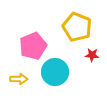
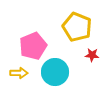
yellow arrow: moved 6 px up
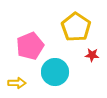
yellow pentagon: moved 1 px left; rotated 12 degrees clockwise
pink pentagon: moved 3 px left
yellow arrow: moved 2 px left, 10 px down
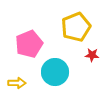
yellow pentagon: rotated 16 degrees clockwise
pink pentagon: moved 1 px left, 2 px up
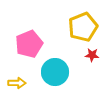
yellow pentagon: moved 7 px right
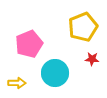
red star: moved 4 px down
cyan circle: moved 1 px down
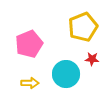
cyan circle: moved 11 px right, 1 px down
yellow arrow: moved 13 px right
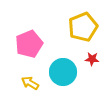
cyan circle: moved 3 px left, 2 px up
yellow arrow: rotated 150 degrees counterclockwise
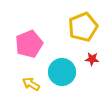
cyan circle: moved 1 px left
yellow arrow: moved 1 px right, 1 px down
